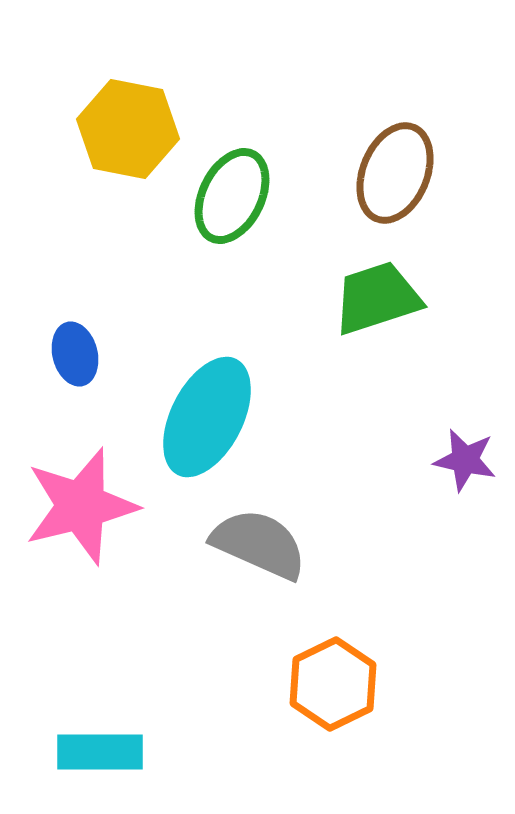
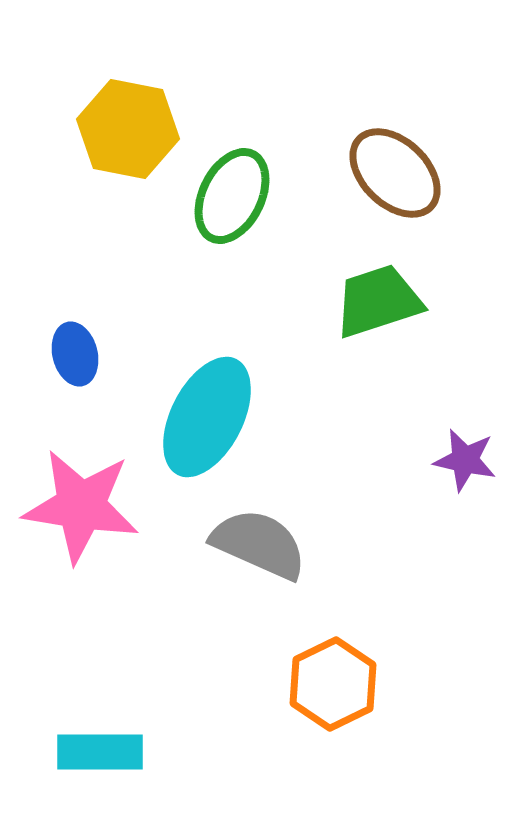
brown ellipse: rotated 68 degrees counterclockwise
green trapezoid: moved 1 px right, 3 px down
pink star: rotated 23 degrees clockwise
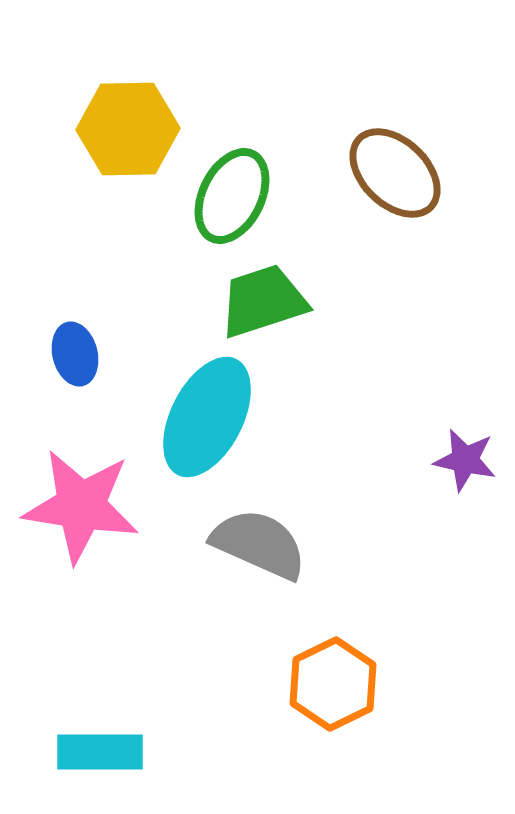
yellow hexagon: rotated 12 degrees counterclockwise
green trapezoid: moved 115 px left
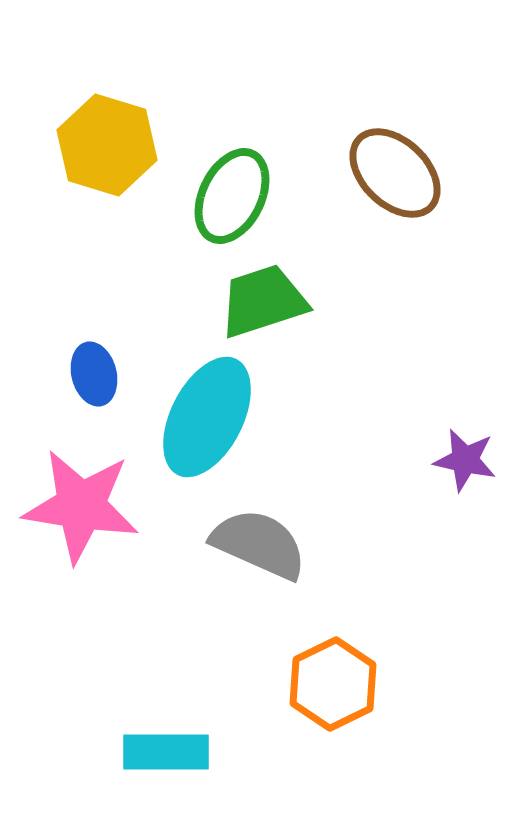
yellow hexagon: moved 21 px left, 16 px down; rotated 18 degrees clockwise
blue ellipse: moved 19 px right, 20 px down
cyan rectangle: moved 66 px right
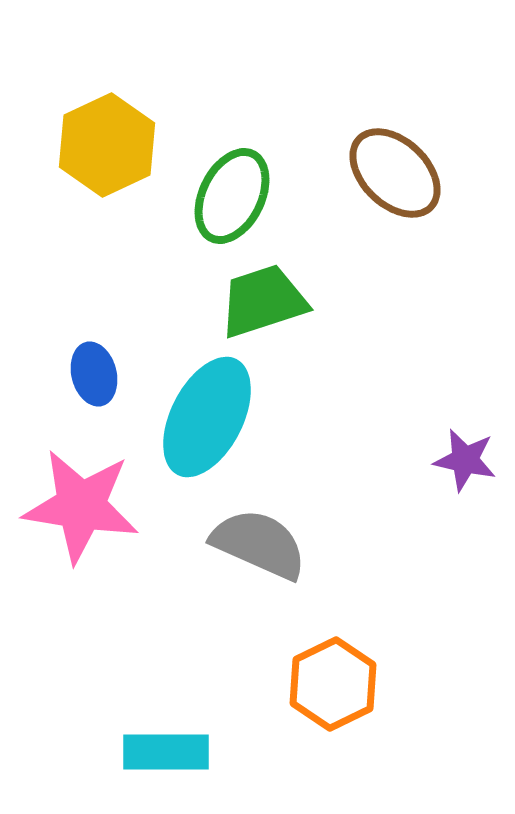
yellow hexagon: rotated 18 degrees clockwise
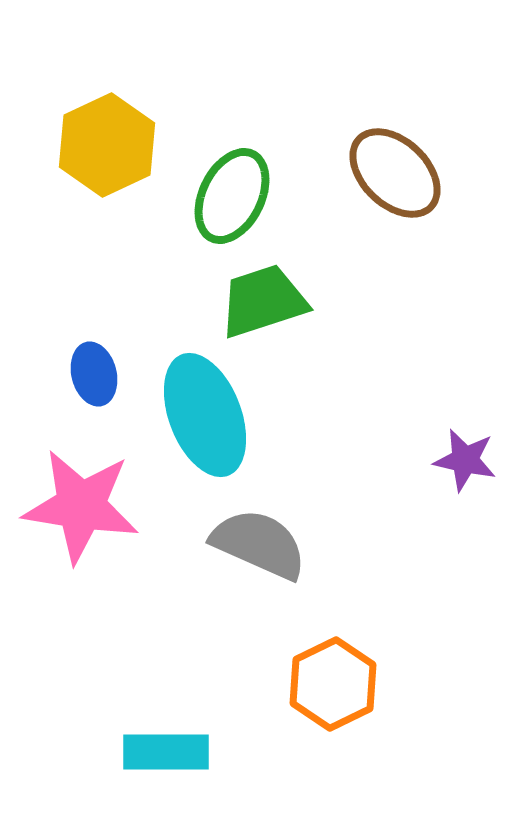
cyan ellipse: moved 2 px left, 2 px up; rotated 48 degrees counterclockwise
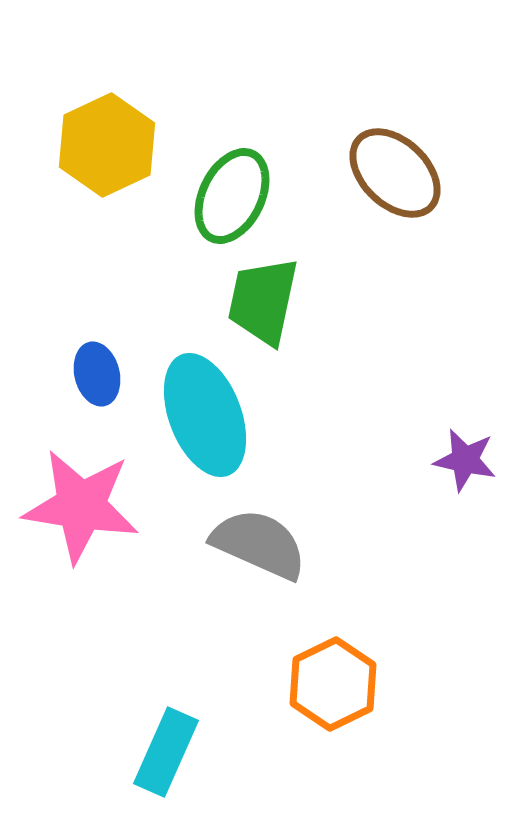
green trapezoid: rotated 60 degrees counterclockwise
blue ellipse: moved 3 px right
cyan rectangle: rotated 66 degrees counterclockwise
